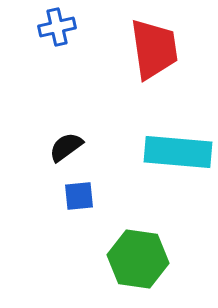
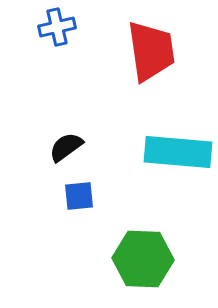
red trapezoid: moved 3 px left, 2 px down
green hexagon: moved 5 px right; rotated 6 degrees counterclockwise
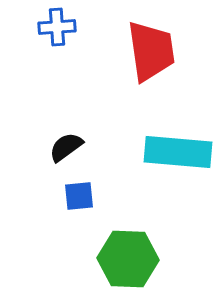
blue cross: rotated 9 degrees clockwise
green hexagon: moved 15 px left
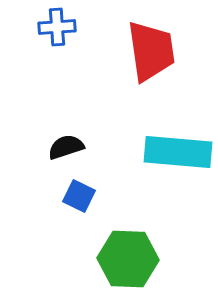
black semicircle: rotated 18 degrees clockwise
blue square: rotated 32 degrees clockwise
